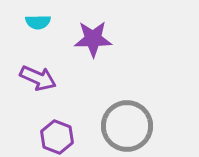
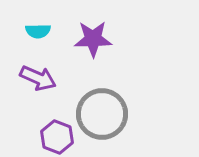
cyan semicircle: moved 9 px down
gray circle: moved 25 px left, 12 px up
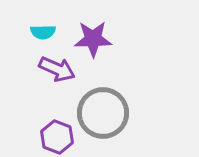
cyan semicircle: moved 5 px right, 1 px down
purple arrow: moved 19 px right, 9 px up
gray circle: moved 1 px right, 1 px up
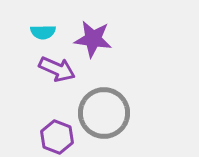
purple star: rotated 9 degrees clockwise
gray circle: moved 1 px right
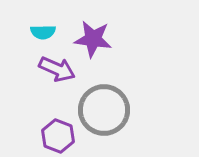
gray circle: moved 3 px up
purple hexagon: moved 1 px right, 1 px up
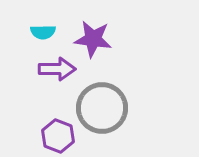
purple arrow: rotated 24 degrees counterclockwise
gray circle: moved 2 px left, 2 px up
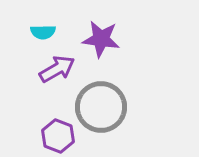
purple star: moved 8 px right
purple arrow: rotated 30 degrees counterclockwise
gray circle: moved 1 px left, 1 px up
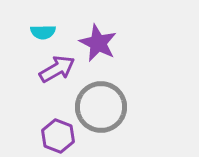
purple star: moved 3 px left, 4 px down; rotated 18 degrees clockwise
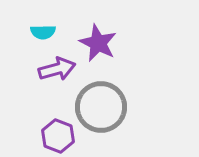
purple arrow: rotated 15 degrees clockwise
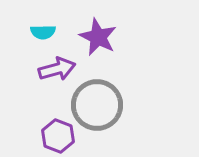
purple star: moved 6 px up
gray circle: moved 4 px left, 2 px up
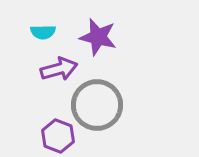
purple star: rotated 12 degrees counterclockwise
purple arrow: moved 2 px right
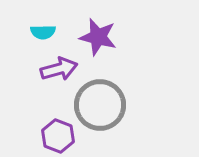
gray circle: moved 3 px right
